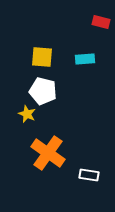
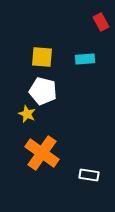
red rectangle: rotated 48 degrees clockwise
orange cross: moved 6 px left
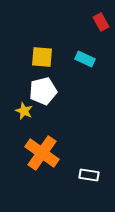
cyan rectangle: rotated 30 degrees clockwise
white pentagon: rotated 28 degrees counterclockwise
yellow star: moved 3 px left, 3 px up
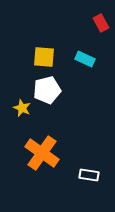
red rectangle: moved 1 px down
yellow square: moved 2 px right
white pentagon: moved 4 px right, 1 px up
yellow star: moved 2 px left, 3 px up
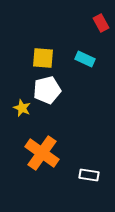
yellow square: moved 1 px left, 1 px down
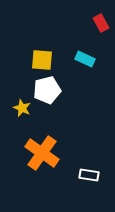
yellow square: moved 1 px left, 2 px down
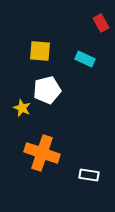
yellow square: moved 2 px left, 9 px up
orange cross: rotated 16 degrees counterclockwise
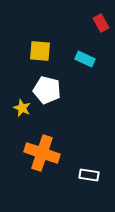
white pentagon: rotated 28 degrees clockwise
